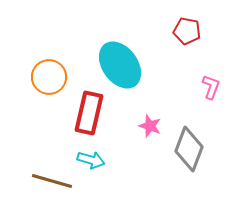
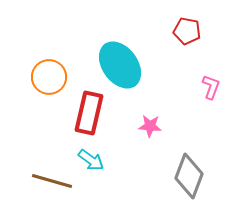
pink star: rotated 15 degrees counterclockwise
gray diamond: moved 27 px down
cyan arrow: rotated 20 degrees clockwise
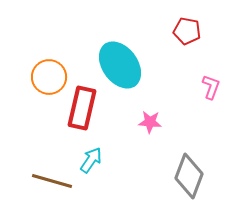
red rectangle: moved 7 px left, 5 px up
pink star: moved 4 px up
cyan arrow: rotated 92 degrees counterclockwise
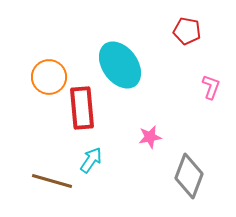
red rectangle: rotated 18 degrees counterclockwise
pink star: moved 15 px down; rotated 15 degrees counterclockwise
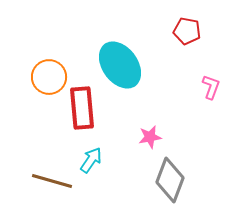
gray diamond: moved 19 px left, 4 px down
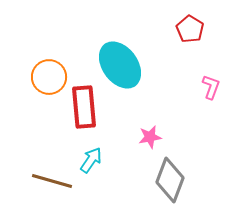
red pentagon: moved 3 px right, 2 px up; rotated 20 degrees clockwise
red rectangle: moved 2 px right, 1 px up
